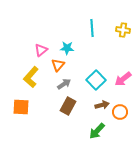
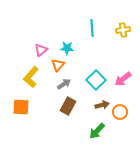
yellow cross: rotated 16 degrees counterclockwise
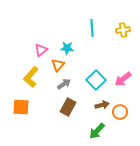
brown rectangle: moved 1 px down
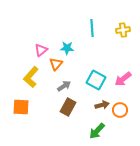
orange triangle: moved 2 px left, 1 px up
cyan square: rotated 18 degrees counterclockwise
gray arrow: moved 2 px down
orange circle: moved 2 px up
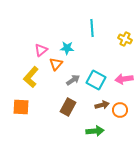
yellow cross: moved 2 px right, 9 px down; rotated 32 degrees clockwise
pink arrow: moved 1 px right; rotated 30 degrees clockwise
gray arrow: moved 9 px right, 6 px up
green arrow: moved 2 px left; rotated 138 degrees counterclockwise
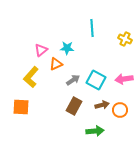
orange triangle: rotated 24 degrees clockwise
brown rectangle: moved 6 px right, 1 px up
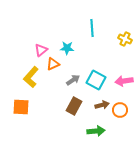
orange triangle: moved 3 px left
pink arrow: moved 2 px down
green arrow: moved 1 px right
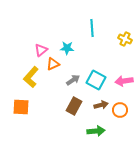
brown arrow: moved 1 px left
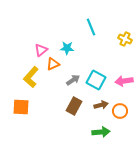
cyan line: moved 1 px left, 1 px up; rotated 18 degrees counterclockwise
orange circle: moved 1 px down
green arrow: moved 5 px right, 1 px down
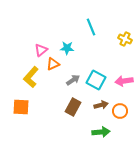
brown rectangle: moved 1 px left, 1 px down
